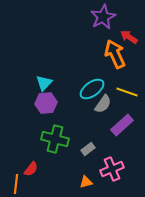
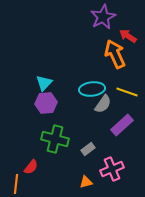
red arrow: moved 1 px left, 1 px up
cyan ellipse: rotated 30 degrees clockwise
red semicircle: moved 2 px up
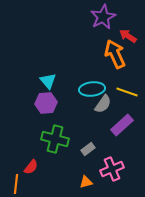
cyan triangle: moved 4 px right, 2 px up; rotated 24 degrees counterclockwise
